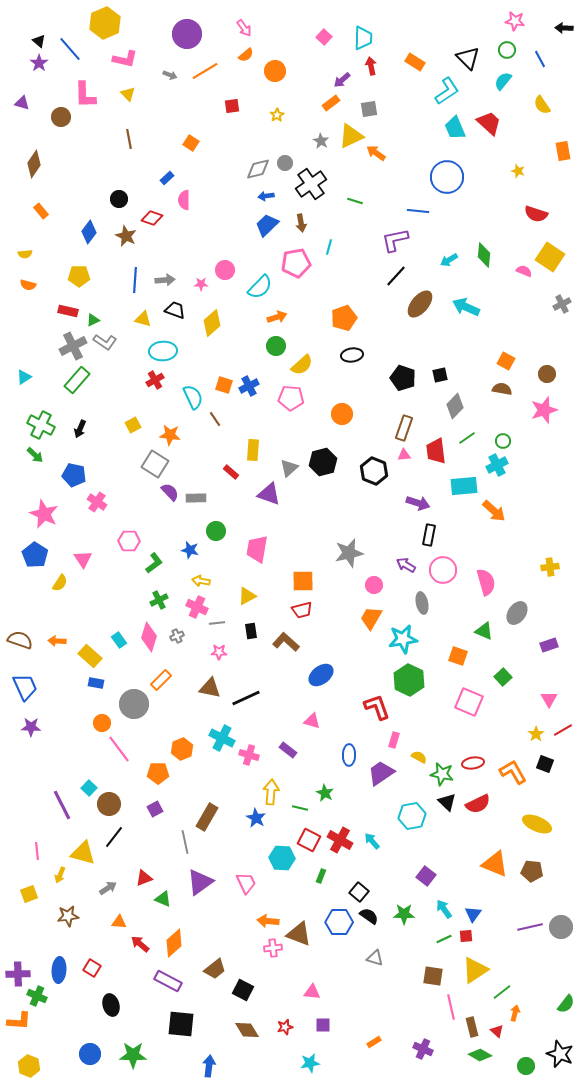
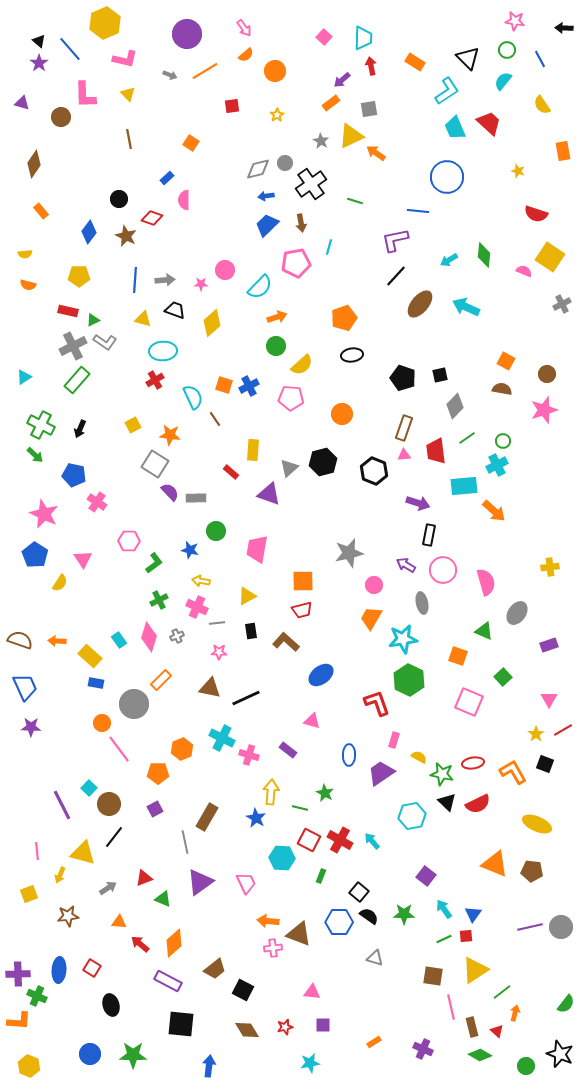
red L-shape at (377, 707): moved 4 px up
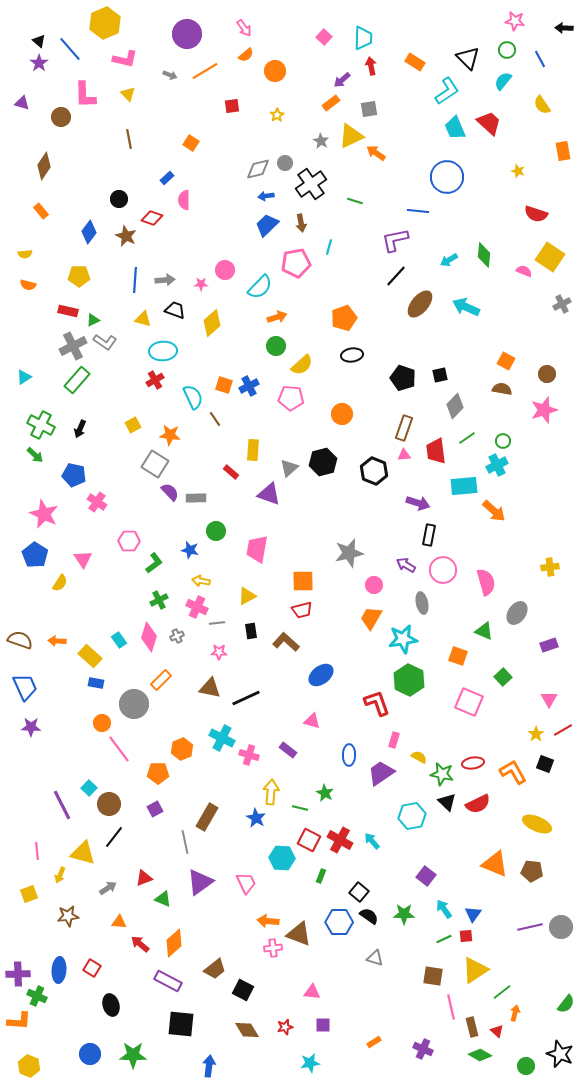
brown diamond at (34, 164): moved 10 px right, 2 px down
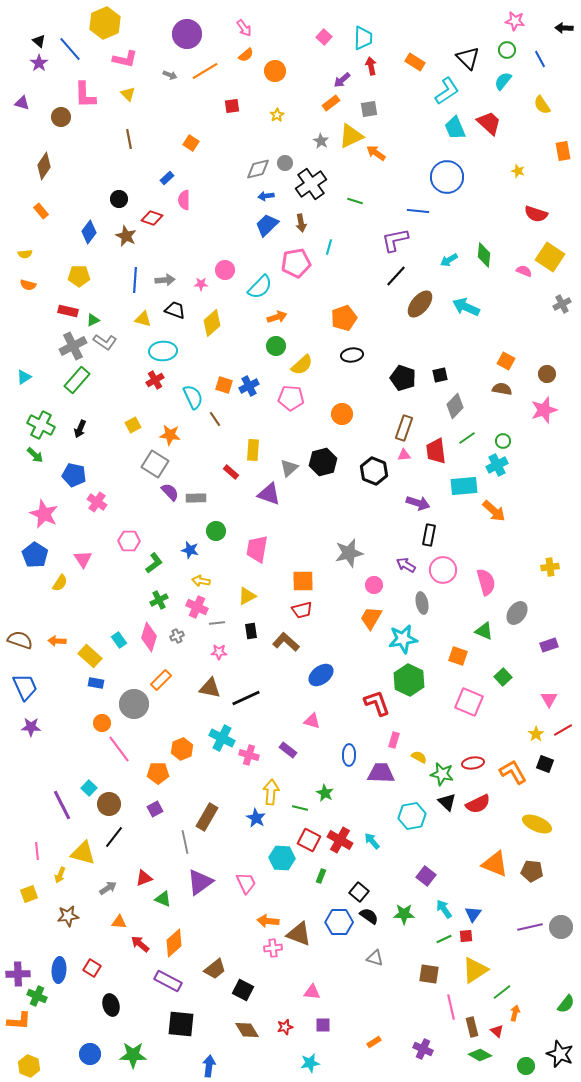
purple trapezoid at (381, 773): rotated 36 degrees clockwise
brown square at (433, 976): moved 4 px left, 2 px up
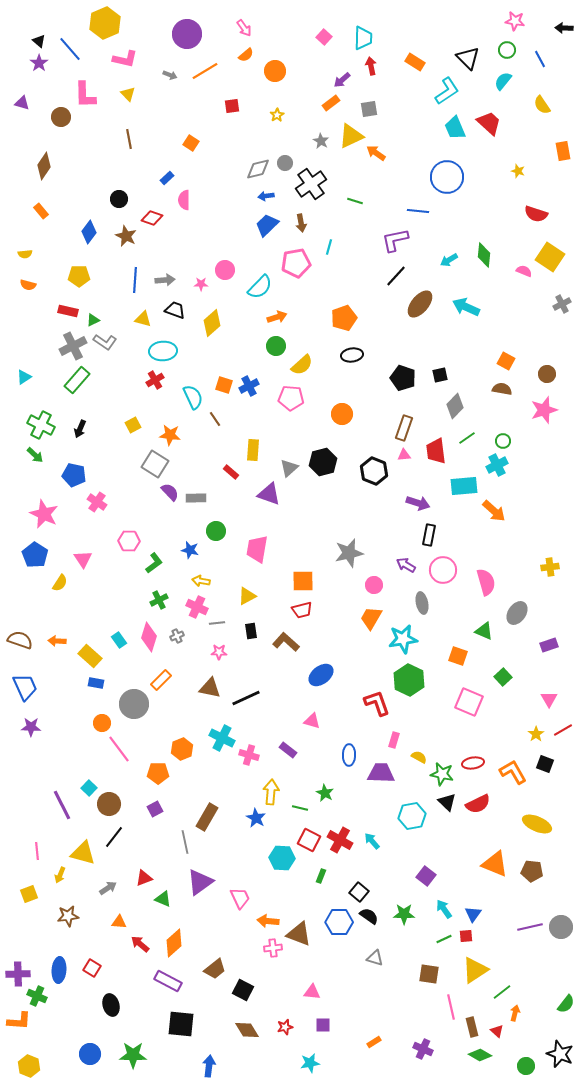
pink trapezoid at (246, 883): moved 6 px left, 15 px down
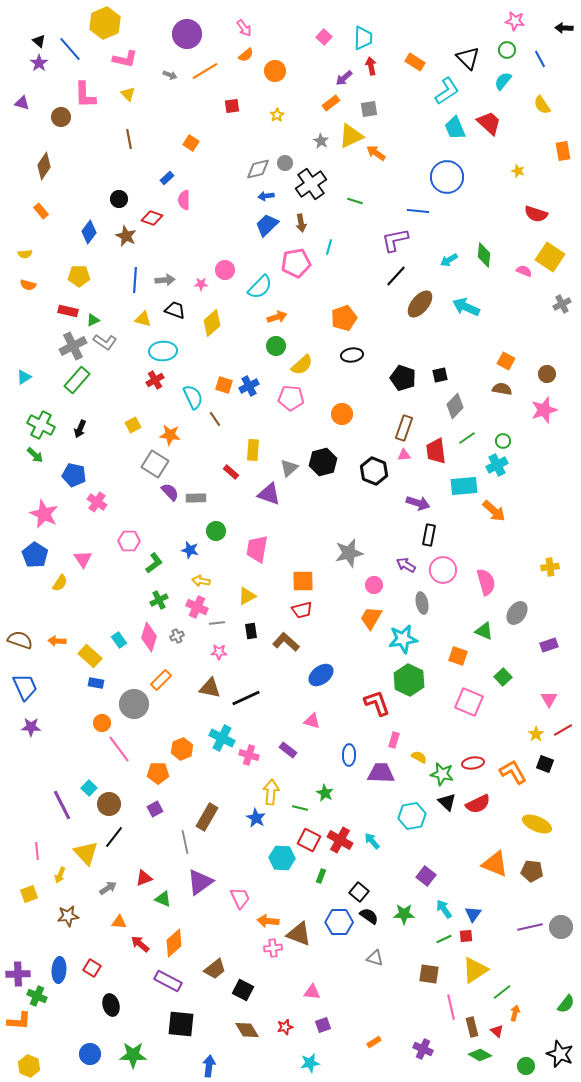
purple arrow at (342, 80): moved 2 px right, 2 px up
yellow triangle at (83, 853): moved 3 px right; rotated 32 degrees clockwise
purple square at (323, 1025): rotated 21 degrees counterclockwise
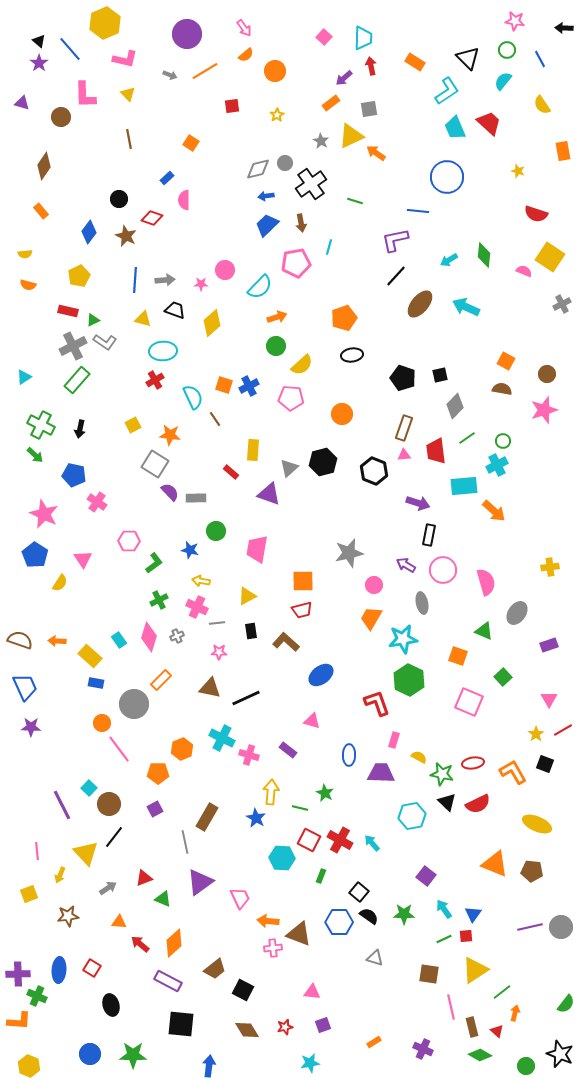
yellow pentagon at (79, 276): rotated 25 degrees counterclockwise
black arrow at (80, 429): rotated 12 degrees counterclockwise
cyan arrow at (372, 841): moved 2 px down
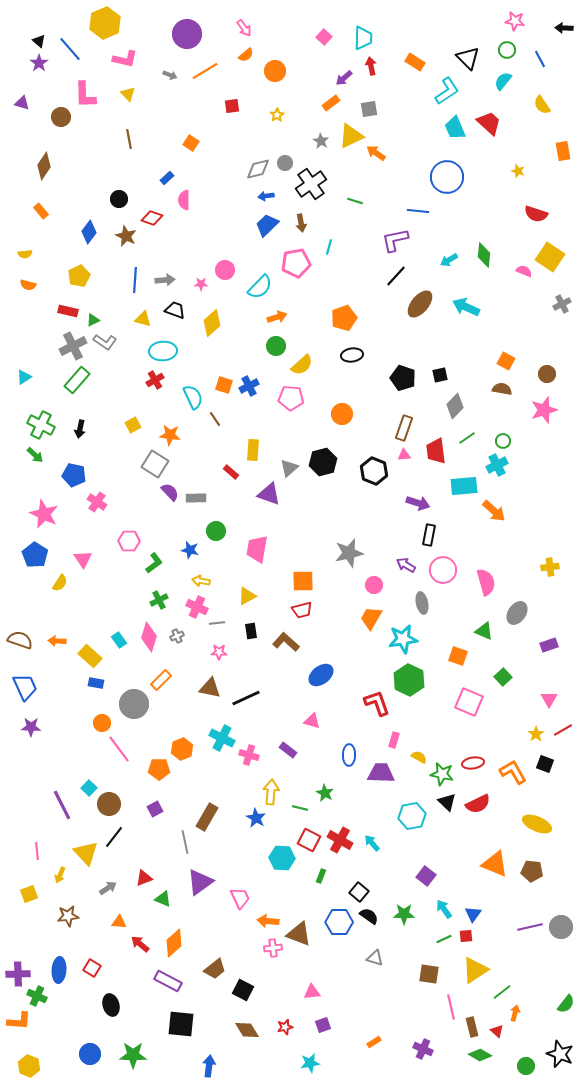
orange pentagon at (158, 773): moved 1 px right, 4 px up
pink triangle at (312, 992): rotated 12 degrees counterclockwise
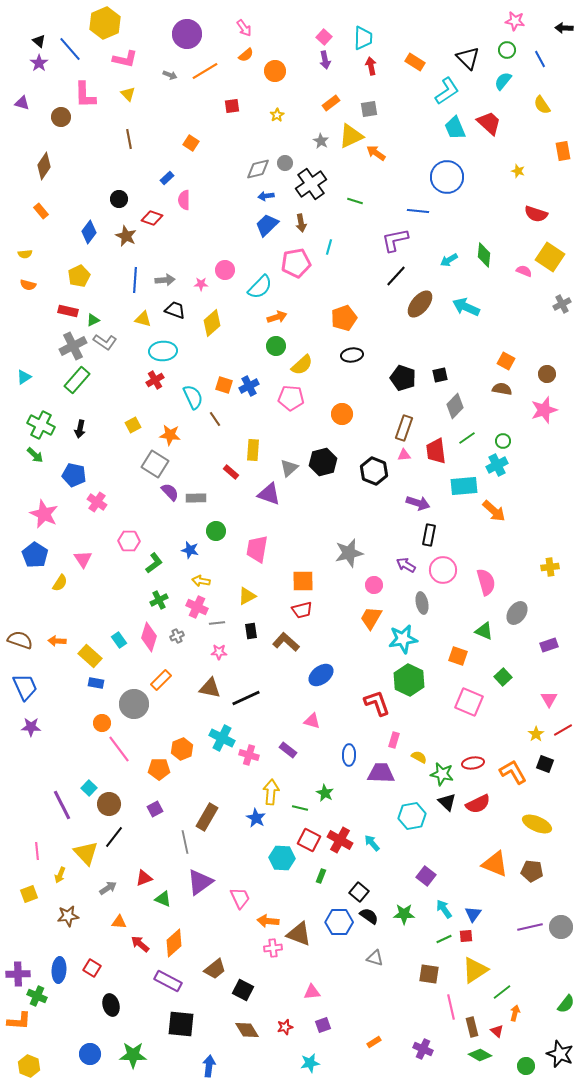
purple arrow at (344, 78): moved 19 px left, 18 px up; rotated 60 degrees counterclockwise
